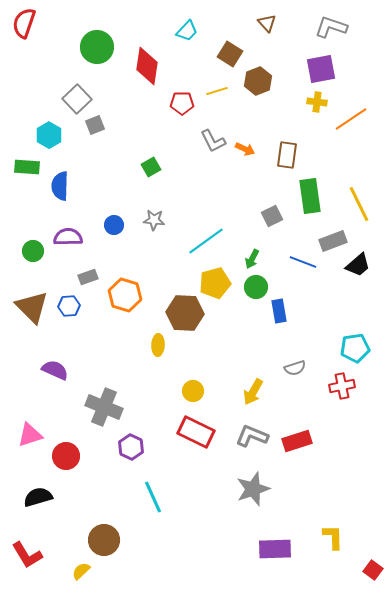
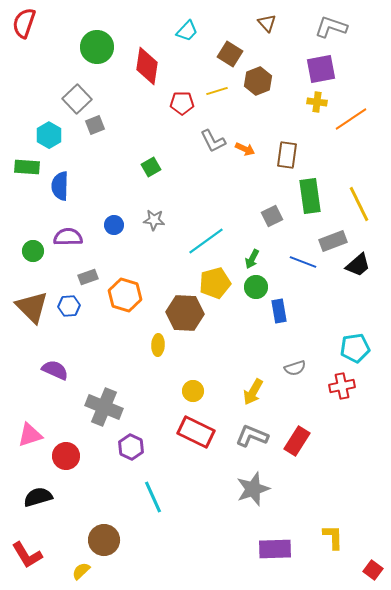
red rectangle at (297, 441): rotated 40 degrees counterclockwise
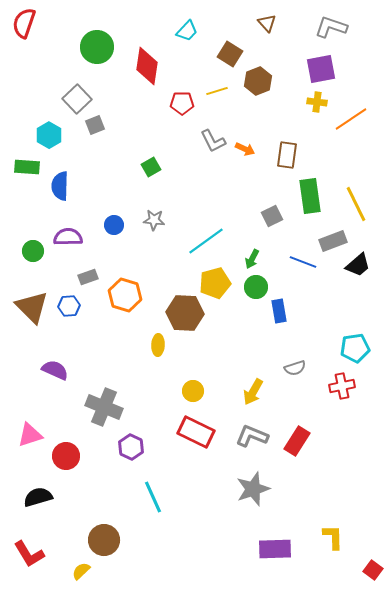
yellow line at (359, 204): moved 3 px left
red L-shape at (27, 555): moved 2 px right, 1 px up
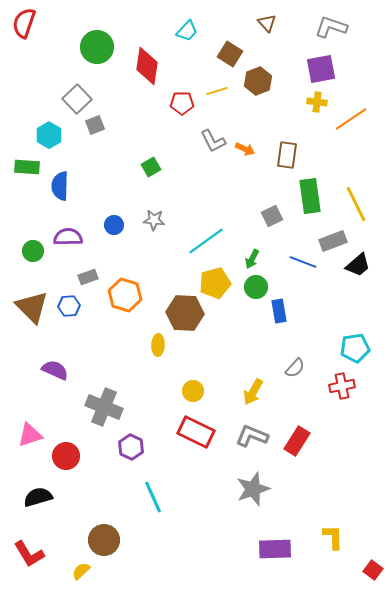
gray semicircle at (295, 368): rotated 30 degrees counterclockwise
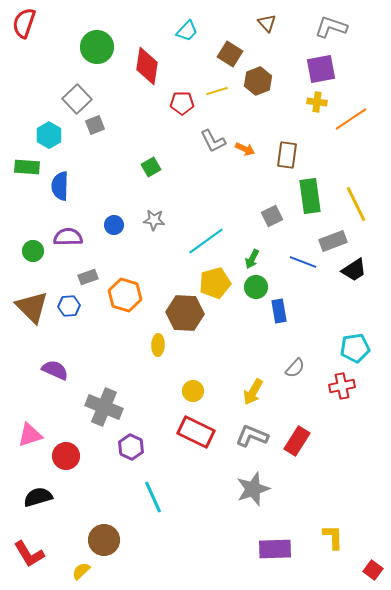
black trapezoid at (358, 265): moved 4 px left, 5 px down; rotated 8 degrees clockwise
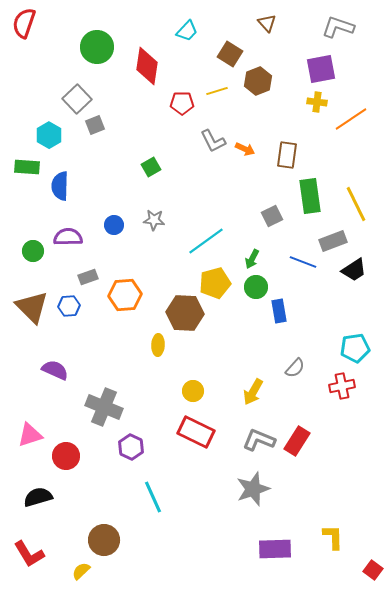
gray L-shape at (331, 27): moved 7 px right
orange hexagon at (125, 295): rotated 20 degrees counterclockwise
gray L-shape at (252, 436): moved 7 px right, 4 px down
